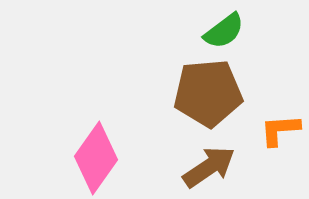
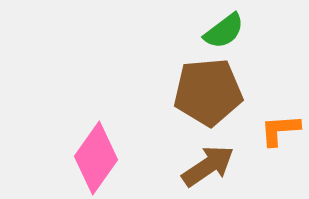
brown pentagon: moved 1 px up
brown arrow: moved 1 px left, 1 px up
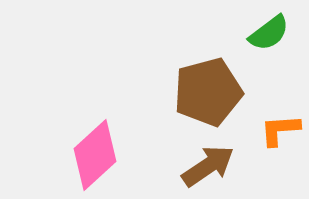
green semicircle: moved 45 px right, 2 px down
brown pentagon: rotated 10 degrees counterclockwise
pink diamond: moved 1 px left, 3 px up; rotated 12 degrees clockwise
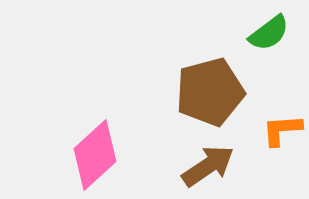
brown pentagon: moved 2 px right
orange L-shape: moved 2 px right
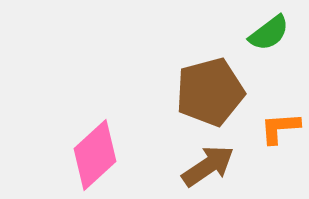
orange L-shape: moved 2 px left, 2 px up
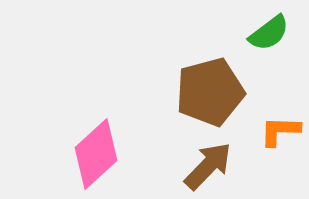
orange L-shape: moved 3 px down; rotated 6 degrees clockwise
pink diamond: moved 1 px right, 1 px up
brown arrow: rotated 12 degrees counterclockwise
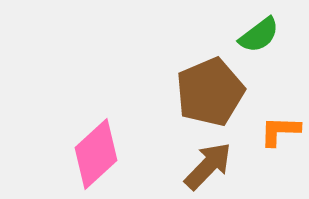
green semicircle: moved 10 px left, 2 px down
brown pentagon: rotated 8 degrees counterclockwise
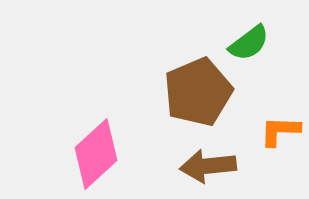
green semicircle: moved 10 px left, 8 px down
brown pentagon: moved 12 px left
brown arrow: rotated 140 degrees counterclockwise
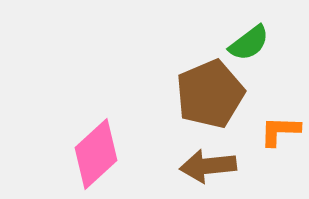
brown pentagon: moved 12 px right, 2 px down
